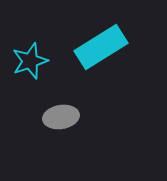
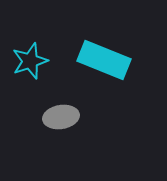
cyan rectangle: moved 3 px right, 13 px down; rotated 54 degrees clockwise
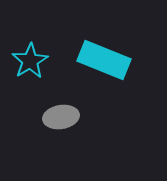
cyan star: rotated 12 degrees counterclockwise
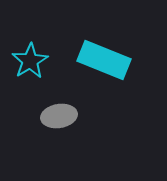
gray ellipse: moved 2 px left, 1 px up
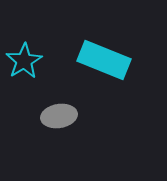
cyan star: moved 6 px left
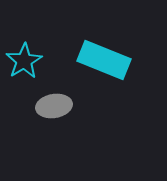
gray ellipse: moved 5 px left, 10 px up
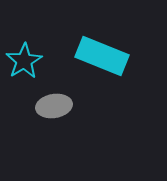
cyan rectangle: moved 2 px left, 4 px up
